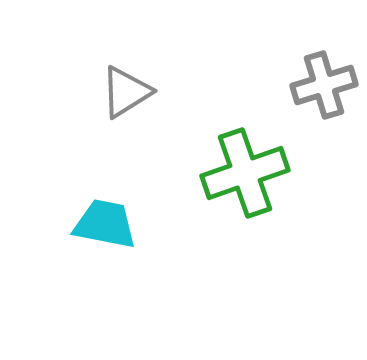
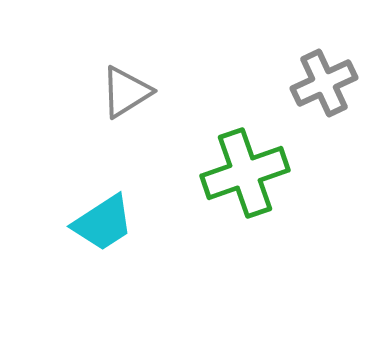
gray cross: moved 2 px up; rotated 8 degrees counterclockwise
cyan trapezoid: moved 2 px left, 1 px up; rotated 136 degrees clockwise
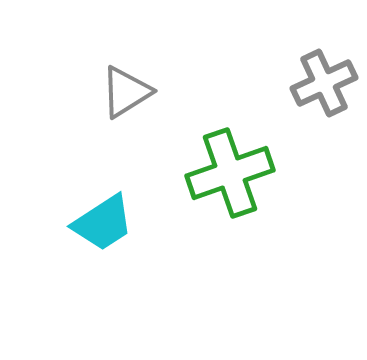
green cross: moved 15 px left
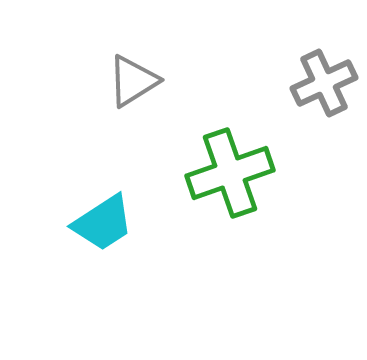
gray triangle: moved 7 px right, 11 px up
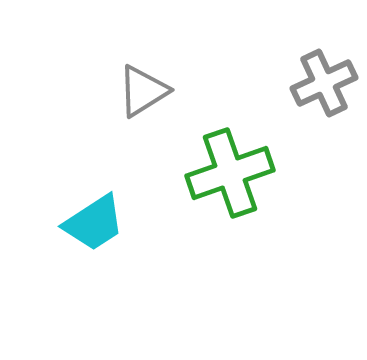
gray triangle: moved 10 px right, 10 px down
cyan trapezoid: moved 9 px left
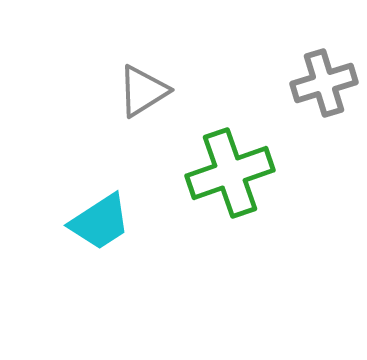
gray cross: rotated 8 degrees clockwise
cyan trapezoid: moved 6 px right, 1 px up
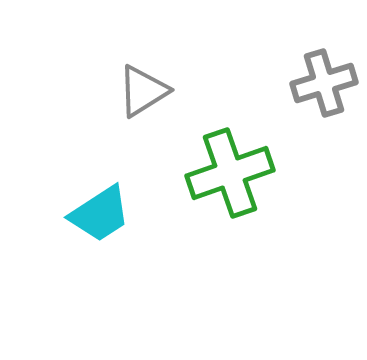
cyan trapezoid: moved 8 px up
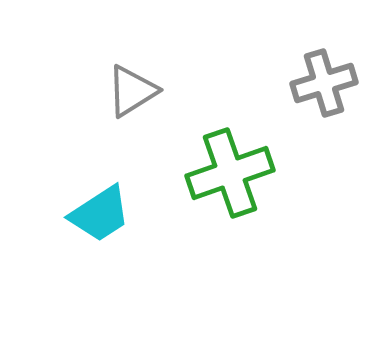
gray triangle: moved 11 px left
